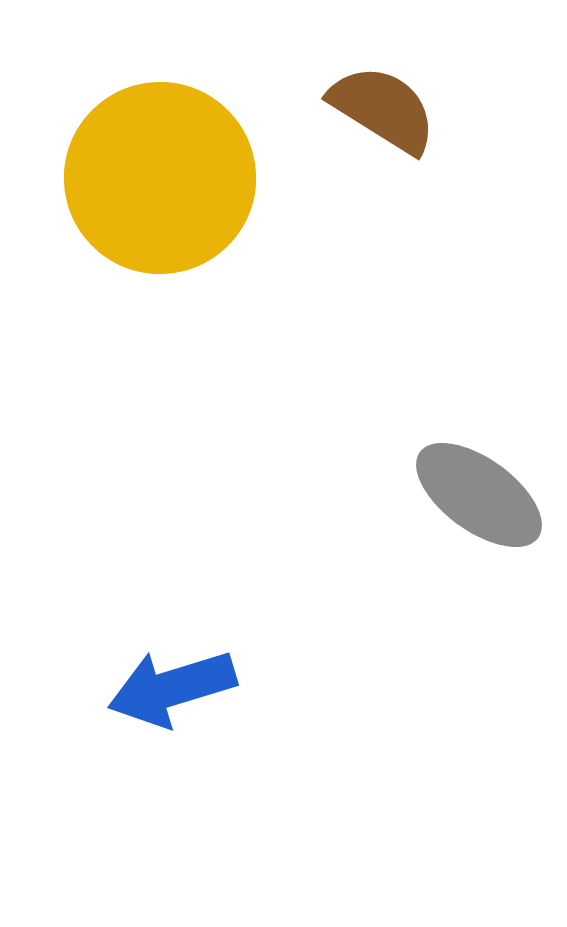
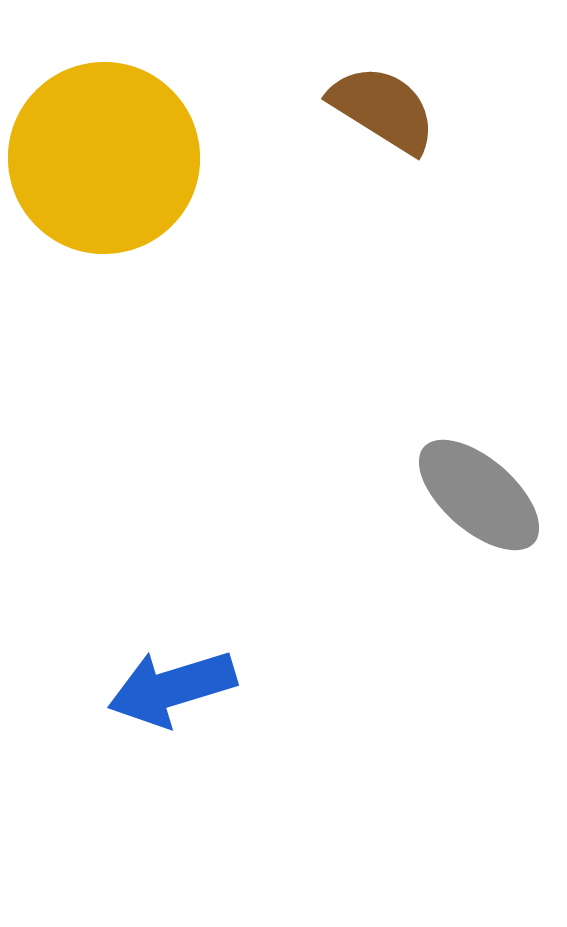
yellow circle: moved 56 px left, 20 px up
gray ellipse: rotated 5 degrees clockwise
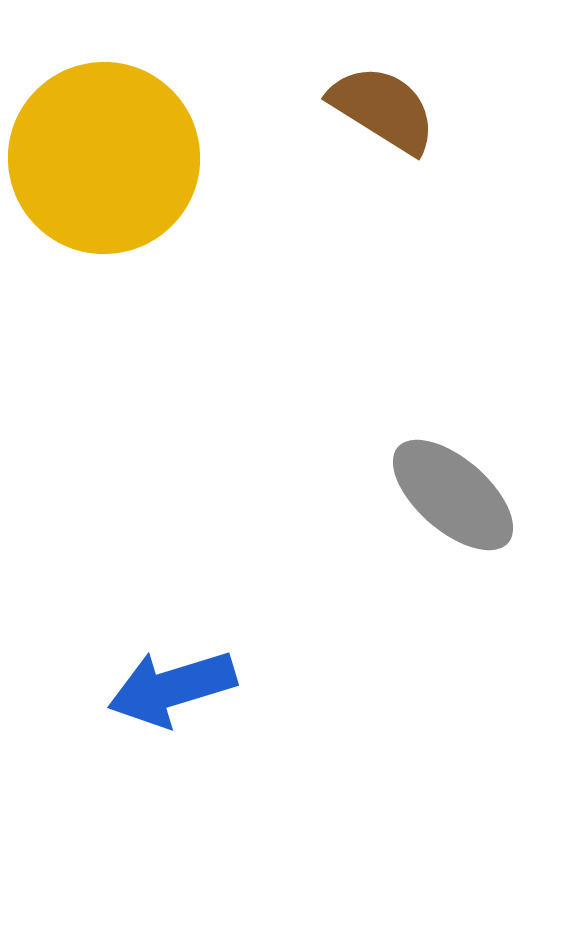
gray ellipse: moved 26 px left
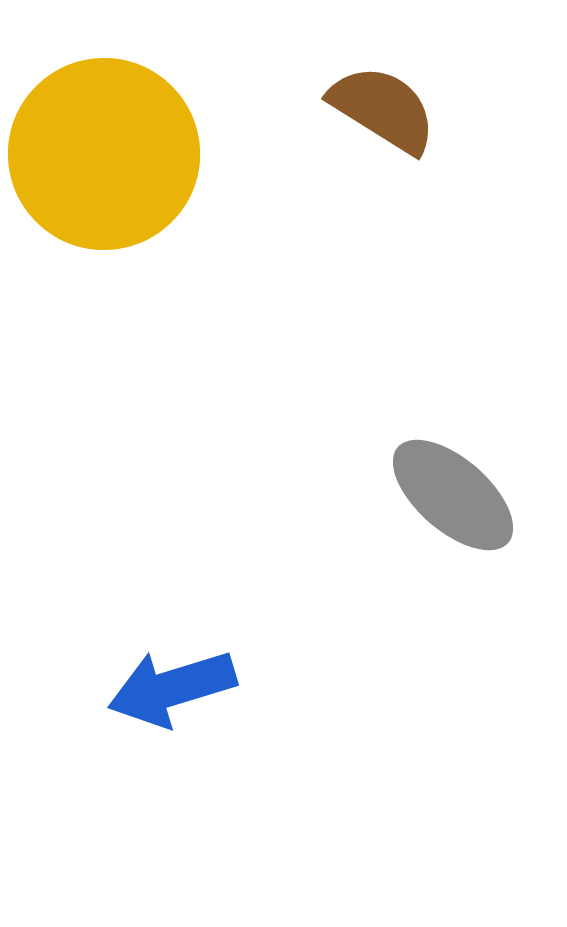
yellow circle: moved 4 px up
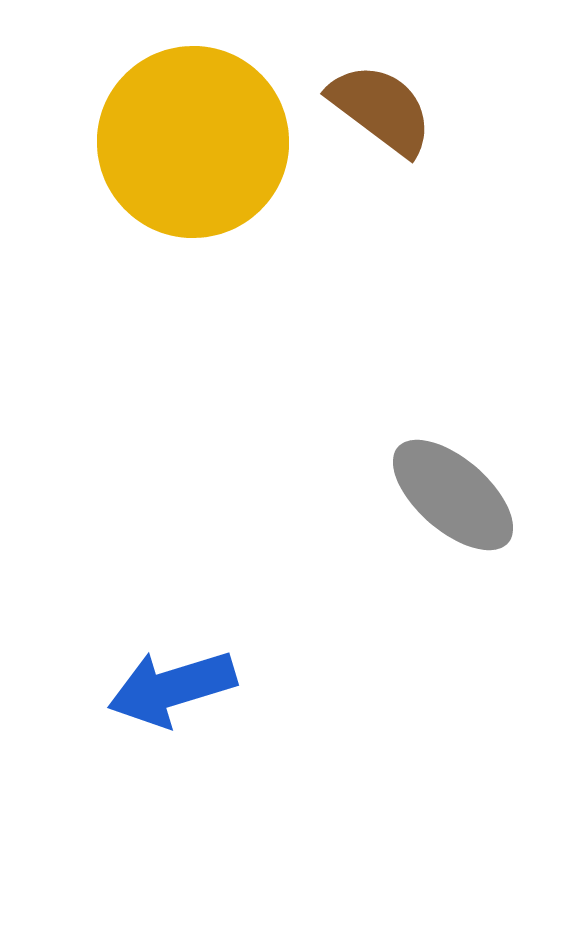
brown semicircle: moved 2 px left; rotated 5 degrees clockwise
yellow circle: moved 89 px right, 12 px up
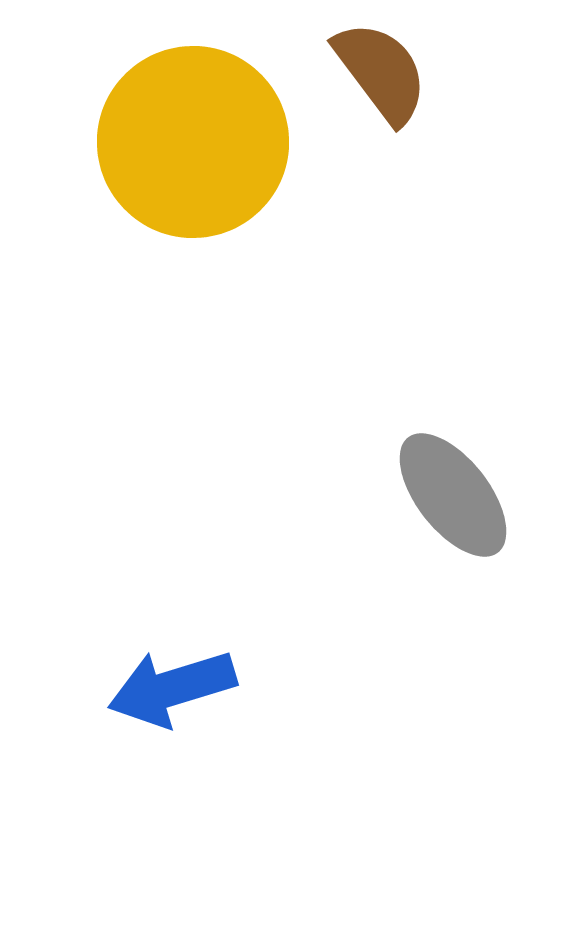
brown semicircle: moved 37 px up; rotated 16 degrees clockwise
gray ellipse: rotated 11 degrees clockwise
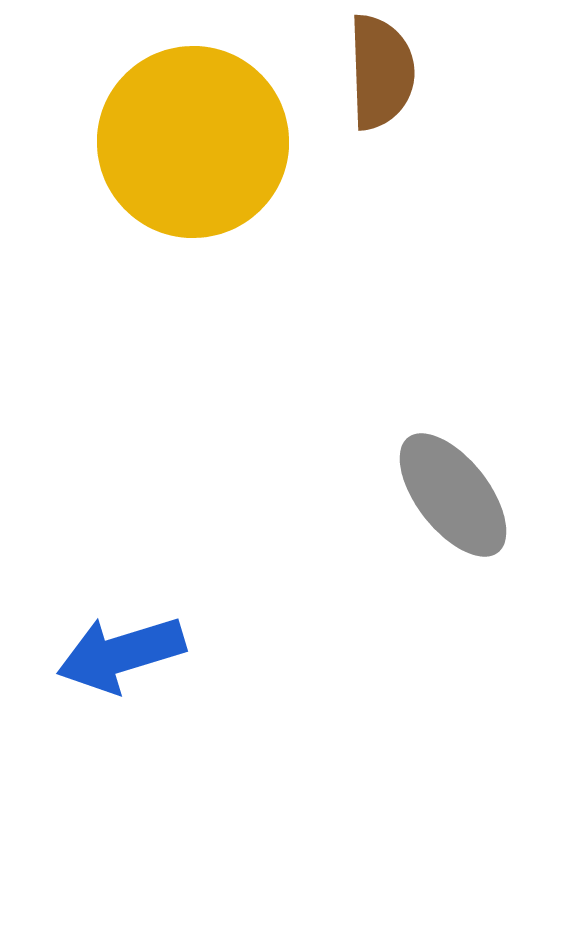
brown semicircle: rotated 35 degrees clockwise
blue arrow: moved 51 px left, 34 px up
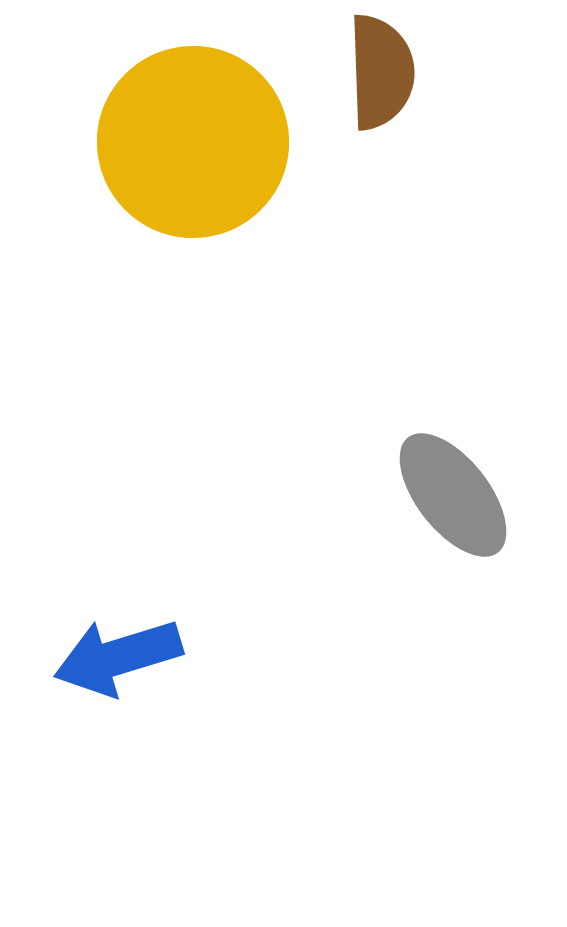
blue arrow: moved 3 px left, 3 px down
